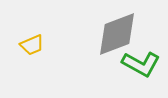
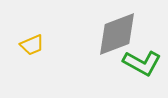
green L-shape: moved 1 px right, 1 px up
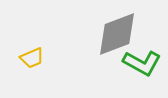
yellow trapezoid: moved 13 px down
